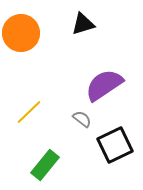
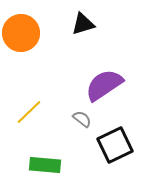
green rectangle: rotated 56 degrees clockwise
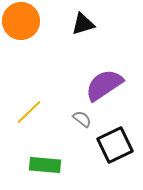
orange circle: moved 12 px up
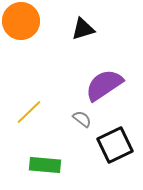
black triangle: moved 5 px down
